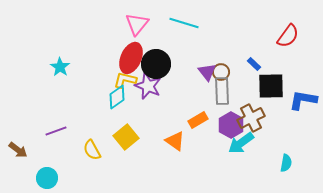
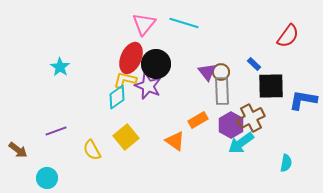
pink triangle: moved 7 px right
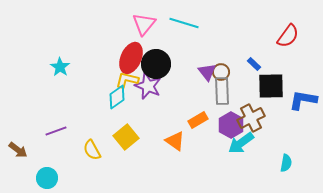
yellow L-shape: moved 2 px right
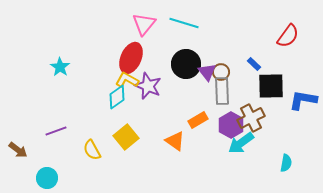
black circle: moved 30 px right
yellow L-shape: rotated 15 degrees clockwise
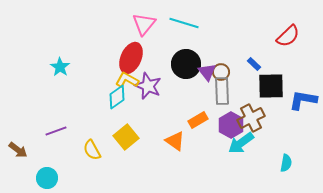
red semicircle: rotated 10 degrees clockwise
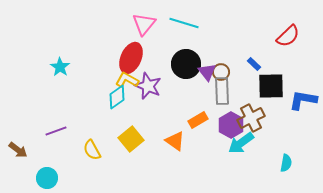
yellow square: moved 5 px right, 2 px down
